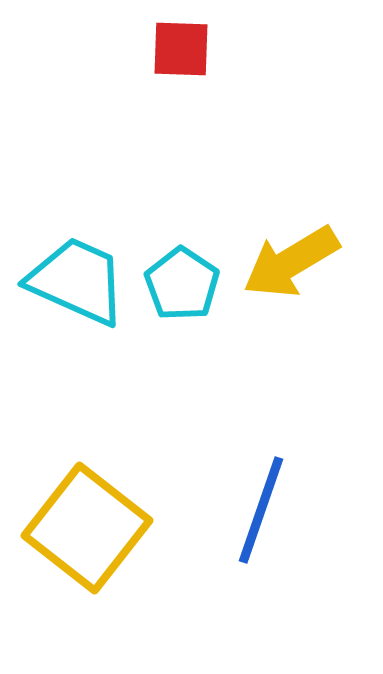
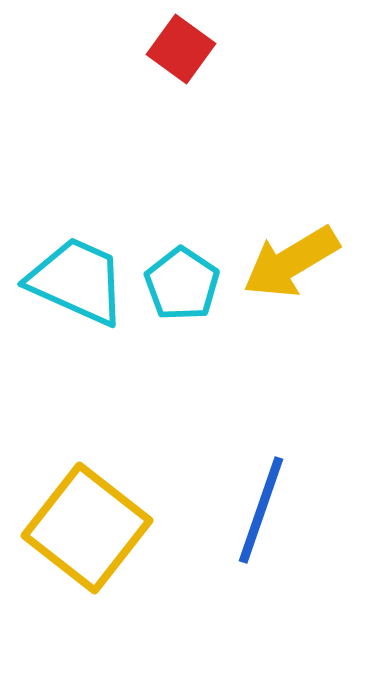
red square: rotated 34 degrees clockwise
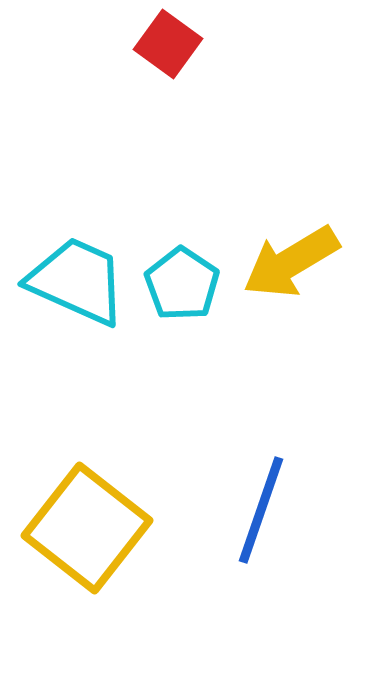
red square: moved 13 px left, 5 px up
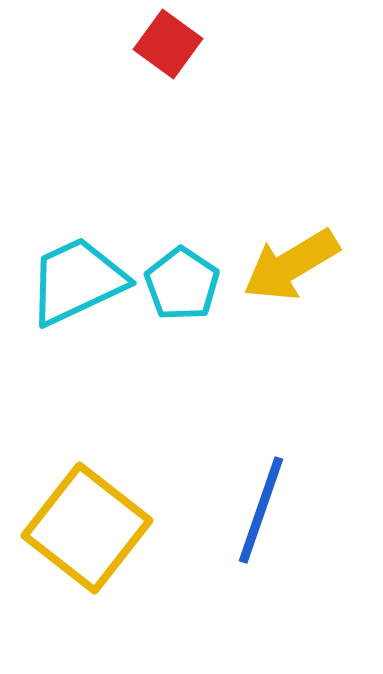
yellow arrow: moved 3 px down
cyan trapezoid: rotated 49 degrees counterclockwise
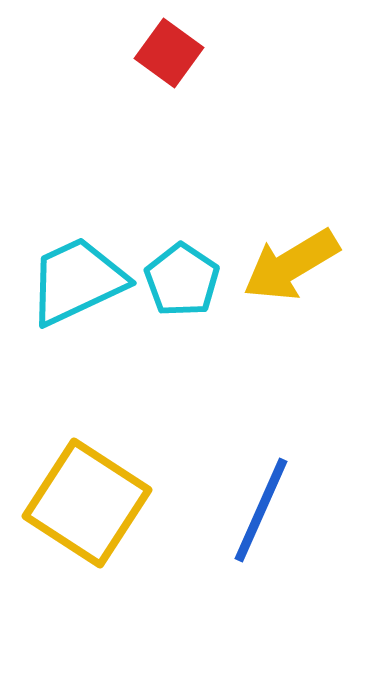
red square: moved 1 px right, 9 px down
cyan pentagon: moved 4 px up
blue line: rotated 5 degrees clockwise
yellow square: moved 25 px up; rotated 5 degrees counterclockwise
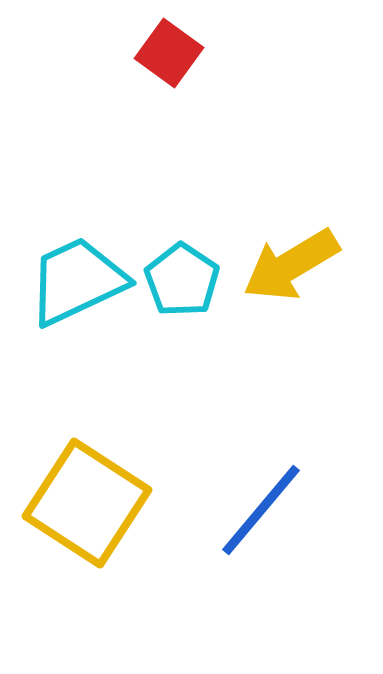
blue line: rotated 16 degrees clockwise
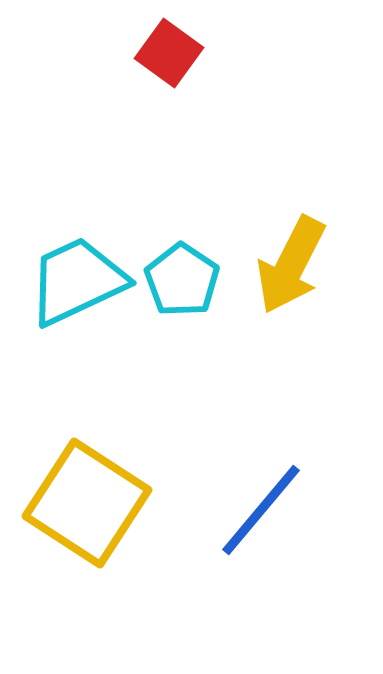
yellow arrow: rotated 32 degrees counterclockwise
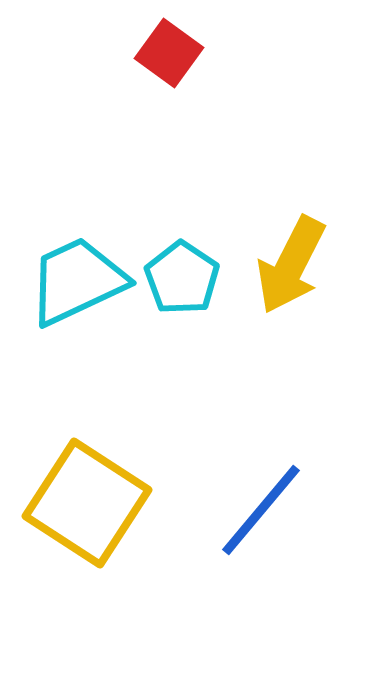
cyan pentagon: moved 2 px up
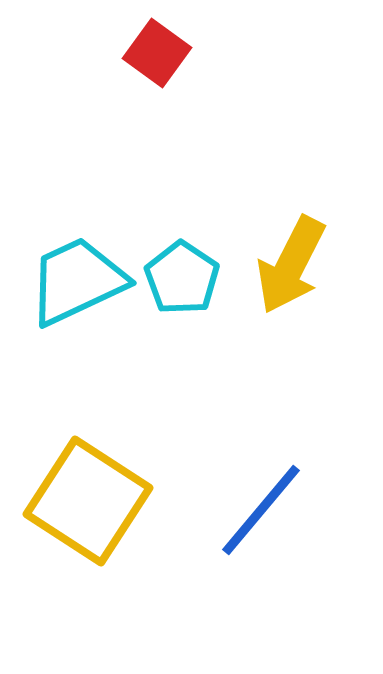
red square: moved 12 px left
yellow square: moved 1 px right, 2 px up
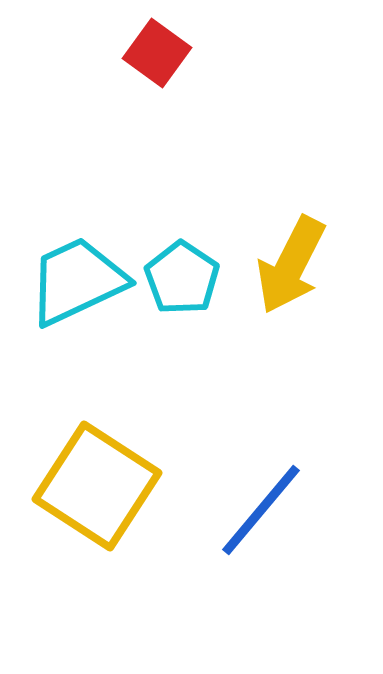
yellow square: moved 9 px right, 15 px up
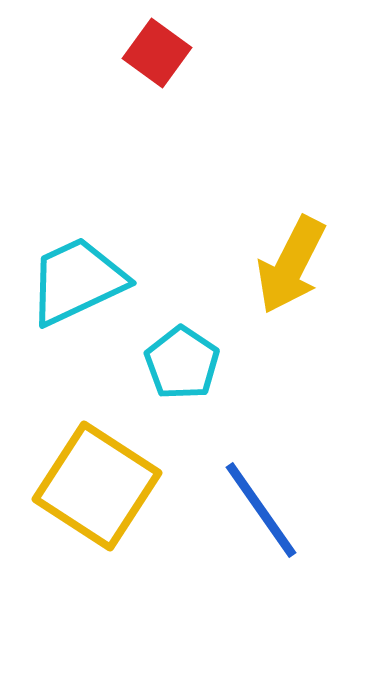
cyan pentagon: moved 85 px down
blue line: rotated 75 degrees counterclockwise
